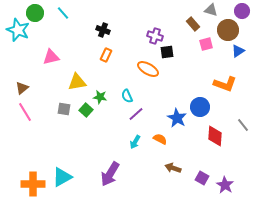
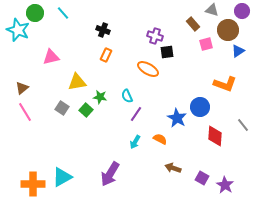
gray triangle: moved 1 px right
gray square: moved 2 px left, 1 px up; rotated 24 degrees clockwise
purple line: rotated 14 degrees counterclockwise
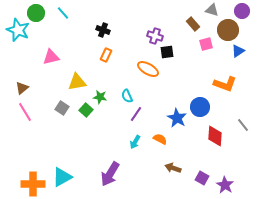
green circle: moved 1 px right
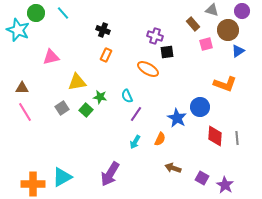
brown triangle: rotated 40 degrees clockwise
gray square: rotated 24 degrees clockwise
gray line: moved 6 px left, 13 px down; rotated 32 degrees clockwise
orange semicircle: rotated 88 degrees clockwise
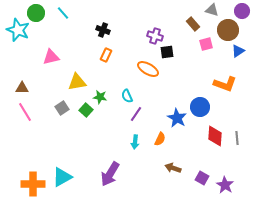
cyan arrow: rotated 24 degrees counterclockwise
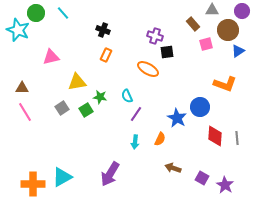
gray triangle: rotated 16 degrees counterclockwise
green square: rotated 16 degrees clockwise
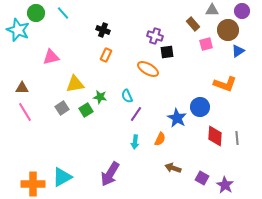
yellow triangle: moved 2 px left, 2 px down
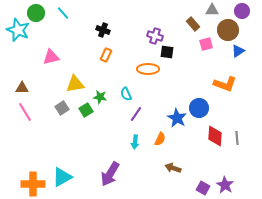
black square: rotated 16 degrees clockwise
orange ellipse: rotated 30 degrees counterclockwise
cyan semicircle: moved 1 px left, 2 px up
blue circle: moved 1 px left, 1 px down
purple square: moved 1 px right, 10 px down
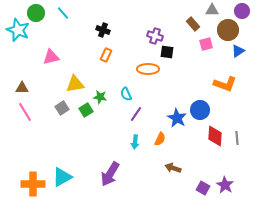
blue circle: moved 1 px right, 2 px down
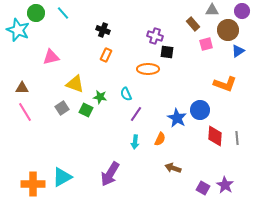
yellow triangle: rotated 30 degrees clockwise
green square: rotated 32 degrees counterclockwise
